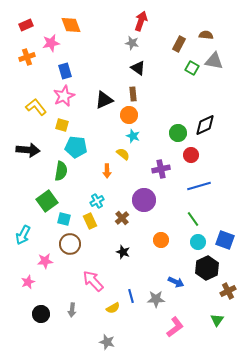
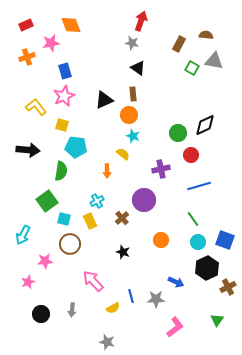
brown cross at (228, 291): moved 4 px up
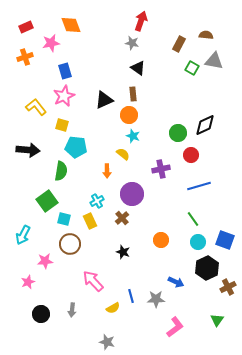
red rectangle at (26, 25): moved 2 px down
orange cross at (27, 57): moved 2 px left
purple circle at (144, 200): moved 12 px left, 6 px up
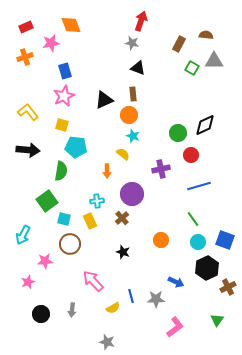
gray triangle at (214, 61): rotated 12 degrees counterclockwise
black triangle at (138, 68): rotated 14 degrees counterclockwise
yellow L-shape at (36, 107): moved 8 px left, 5 px down
cyan cross at (97, 201): rotated 24 degrees clockwise
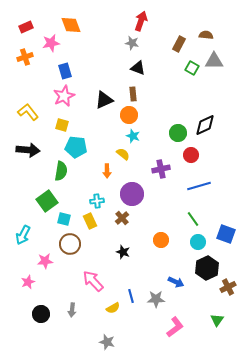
blue square at (225, 240): moved 1 px right, 6 px up
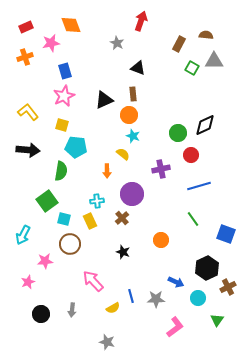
gray star at (132, 43): moved 15 px left; rotated 16 degrees clockwise
cyan circle at (198, 242): moved 56 px down
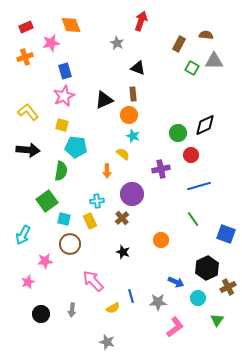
gray star at (156, 299): moved 2 px right, 3 px down
